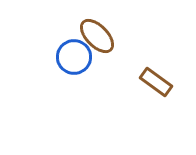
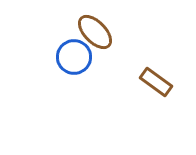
brown ellipse: moved 2 px left, 4 px up
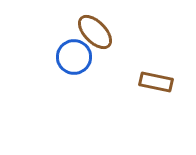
brown rectangle: rotated 24 degrees counterclockwise
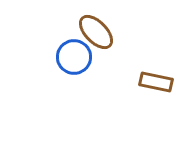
brown ellipse: moved 1 px right
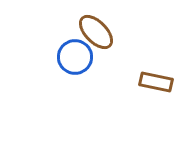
blue circle: moved 1 px right
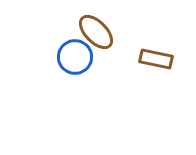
brown rectangle: moved 23 px up
